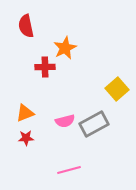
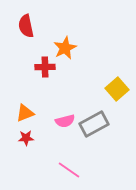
pink line: rotated 50 degrees clockwise
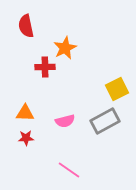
yellow square: rotated 15 degrees clockwise
orange triangle: rotated 24 degrees clockwise
gray rectangle: moved 11 px right, 3 px up
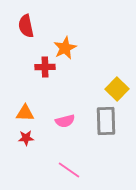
yellow square: rotated 20 degrees counterclockwise
gray rectangle: moved 1 px right; rotated 64 degrees counterclockwise
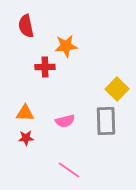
orange star: moved 1 px right, 2 px up; rotated 20 degrees clockwise
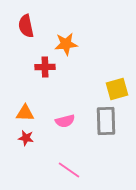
orange star: moved 2 px up
yellow square: rotated 30 degrees clockwise
red star: rotated 14 degrees clockwise
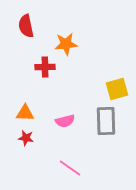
pink line: moved 1 px right, 2 px up
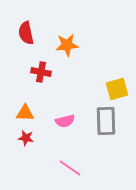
red semicircle: moved 7 px down
orange star: moved 1 px right, 1 px down
red cross: moved 4 px left, 5 px down; rotated 12 degrees clockwise
